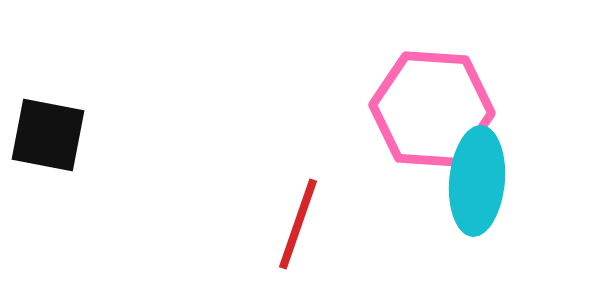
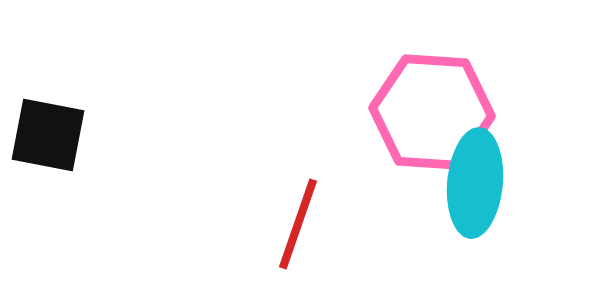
pink hexagon: moved 3 px down
cyan ellipse: moved 2 px left, 2 px down
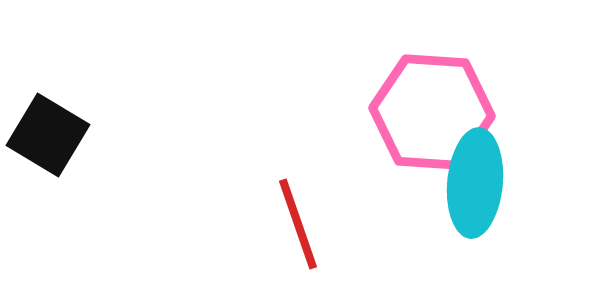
black square: rotated 20 degrees clockwise
red line: rotated 38 degrees counterclockwise
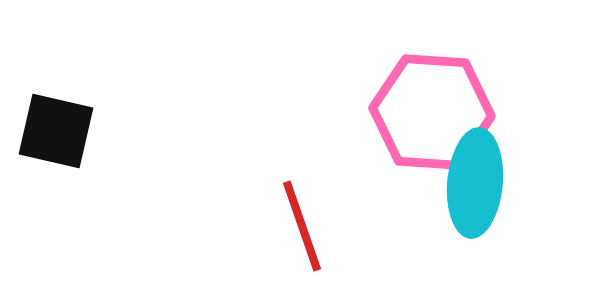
black square: moved 8 px right, 4 px up; rotated 18 degrees counterclockwise
red line: moved 4 px right, 2 px down
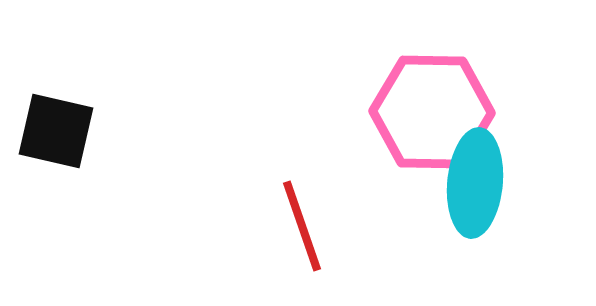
pink hexagon: rotated 3 degrees counterclockwise
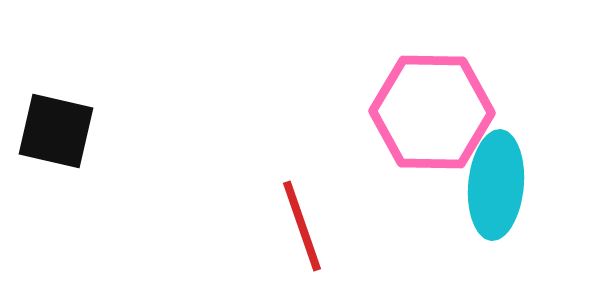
cyan ellipse: moved 21 px right, 2 px down
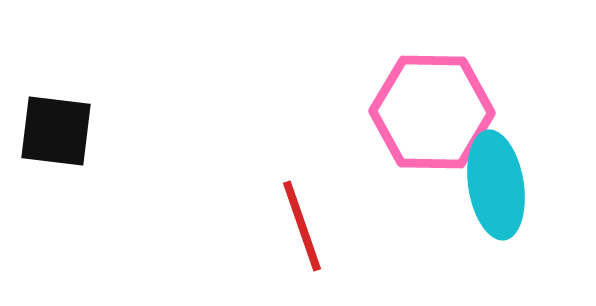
black square: rotated 6 degrees counterclockwise
cyan ellipse: rotated 14 degrees counterclockwise
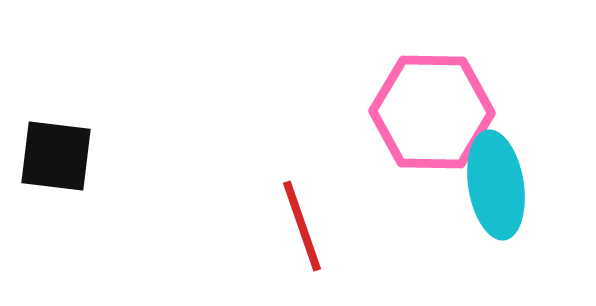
black square: moved 25 px down
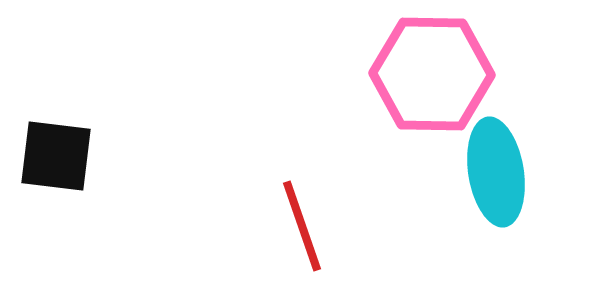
pink hexagon: moved 38 px up
cyan ellipse: moved 13 px up
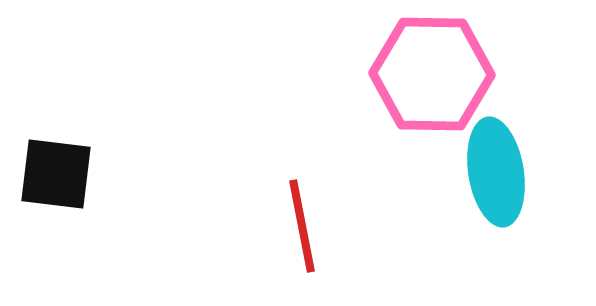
black square: moved 18 px down
red line: rotated 8 degrees clockwise
